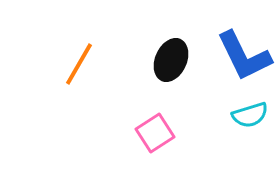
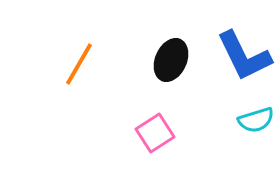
cyan semicircle: moved 6 px right, 5 px down
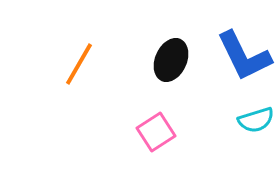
pink square: moved 1 px right, 1 px up
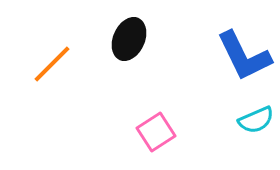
black ellipse: moved 42 px left, 21 px up
orange line: moved 27 px left; rotated 15 degrees clockwise
cyan semicircle: rotated 6 degrees counterclockwise
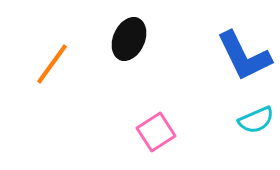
orange line: rotated 9 degrees counterclockwise
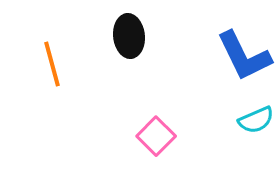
black ellipse: moved 3 px up; rotated 30 degrees counterclockwise
orange line: rotated 51 degrees counterclockwise
pink square: moved 4 px down; rotated 12 degrees counterclockwise
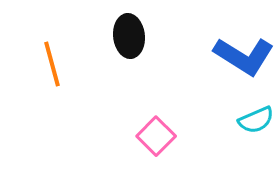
blue L-shape: rotated 32 degrees counterclockwise
